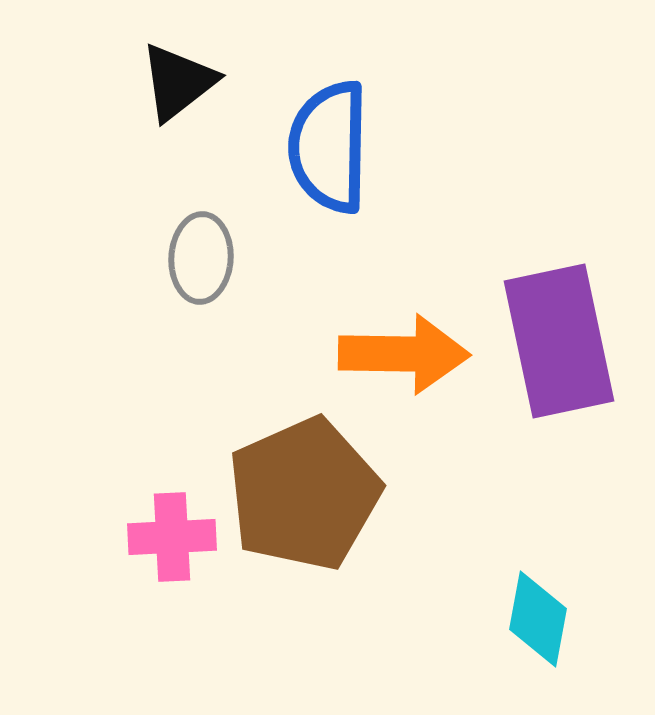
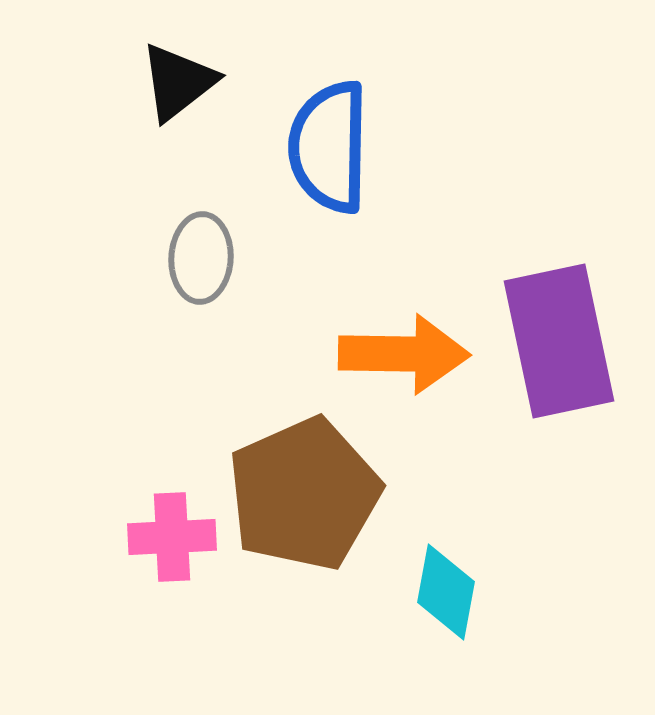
cyan diamond: moved 92 px left, 27 px up
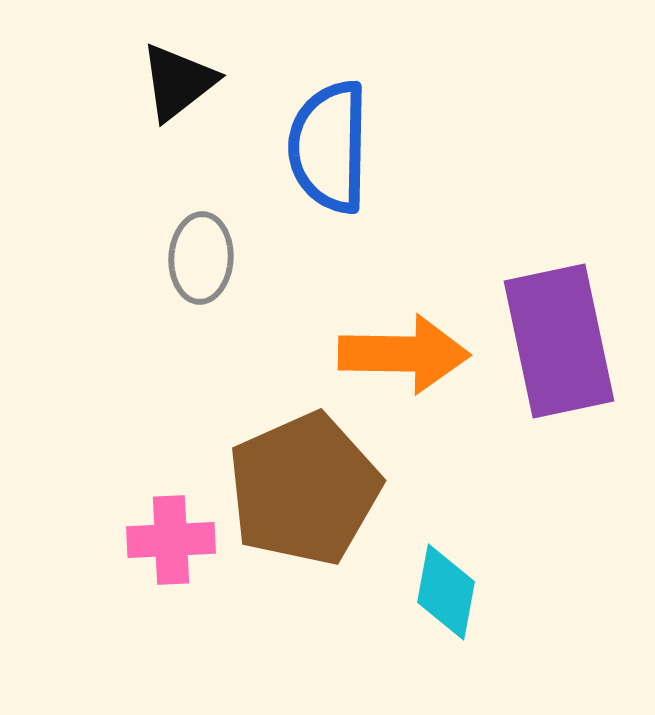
brown pentagon: moved 5 px up
pink cross: moved 1 px left, 3 px down
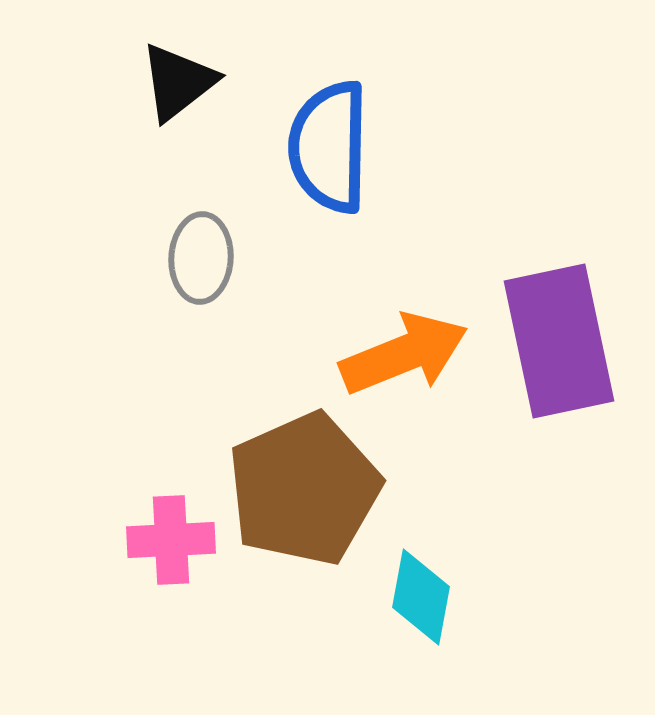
orange arrow: rotated 23 degrees counterclockwise
cyan diamond: moved 25 px left, 5 px down
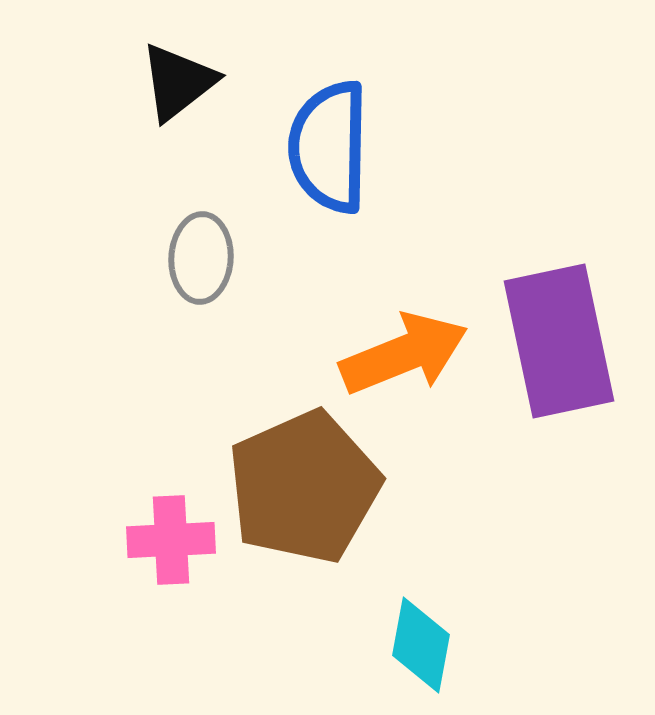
brown pentagon: moved 2 px up
cyan diamond: moved 48 px down
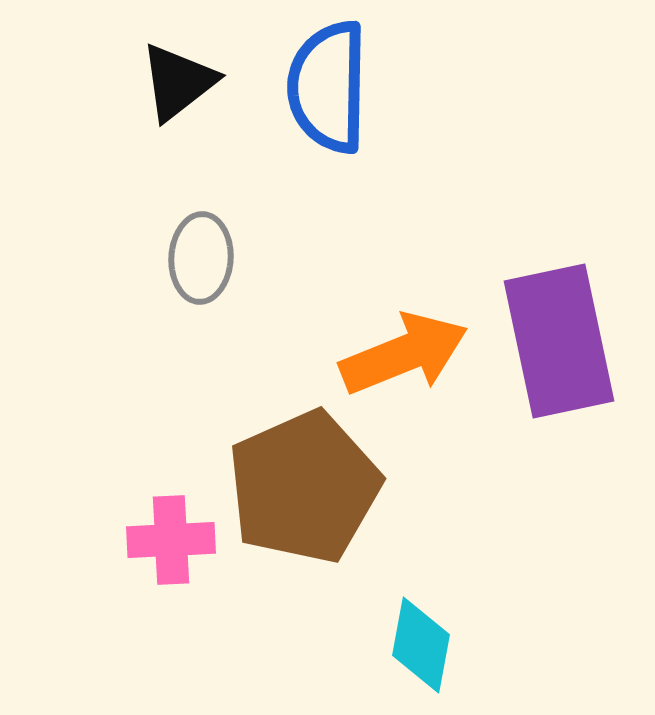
blue semicircle: moved 1 px left, 60 px up
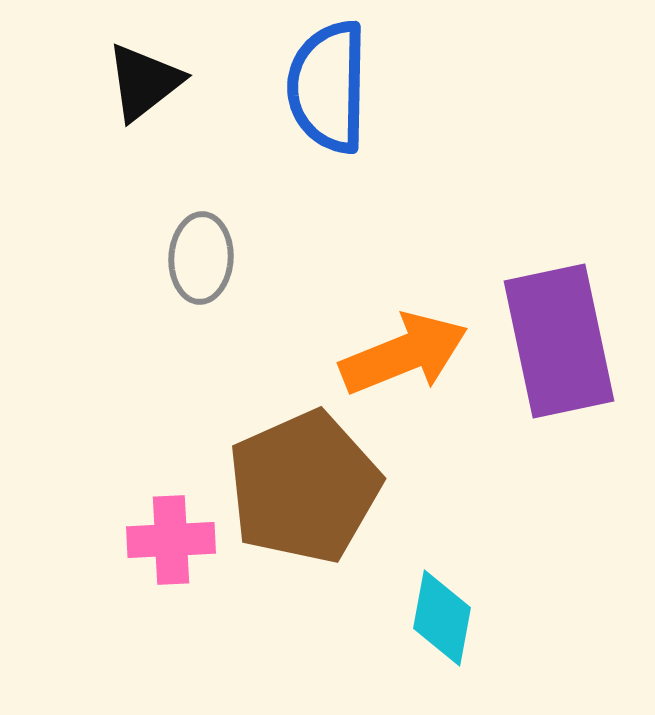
black triangle: moved 34 px left
cyan diamond: moved 21 px right, 27 px up
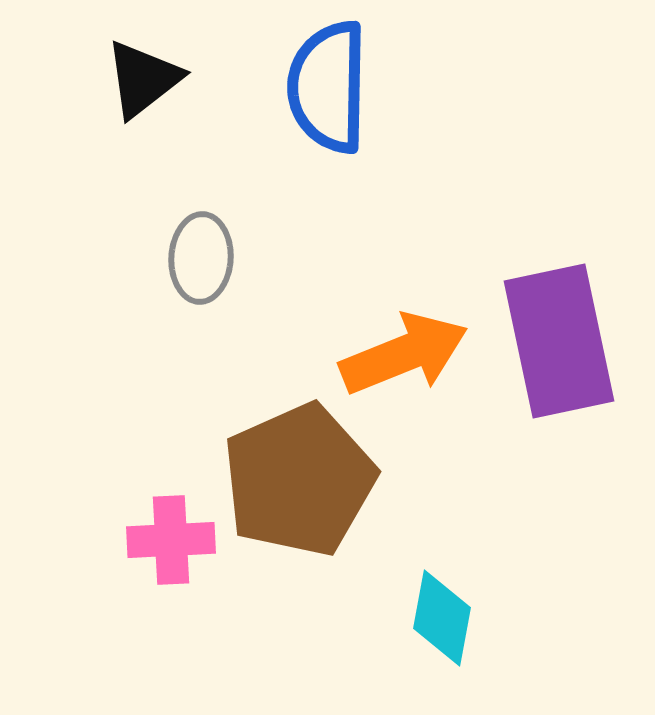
black triangle: moved 1 px left, 3 px up
brown pentagon: moved 5 px left, 7 px up
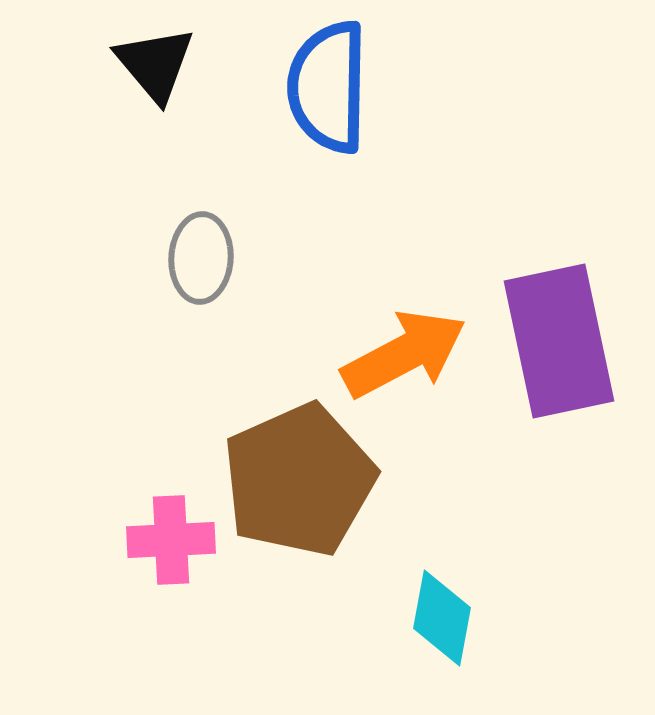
black triangle: moved 12 px right, 15 px up; rotated 32 degrees counterclockwise
orange arrow: rotated 6 degrees counterclockwise
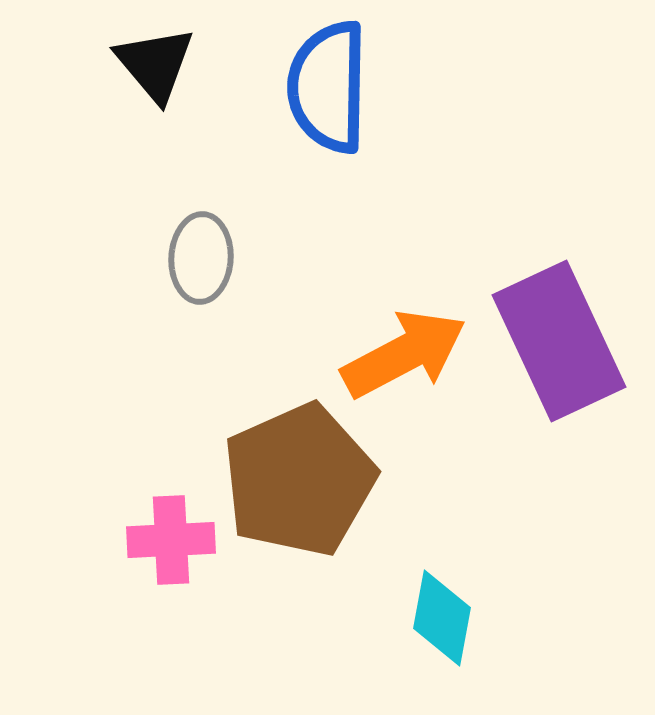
purple rectangle: rotated 13 degrees counterclockwise
